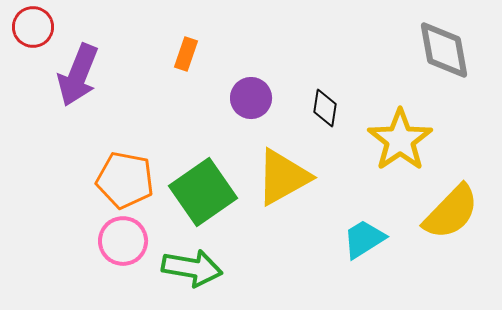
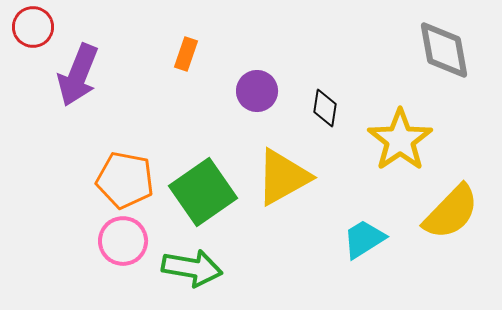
purple circle: moved 6 px right, 7 px up
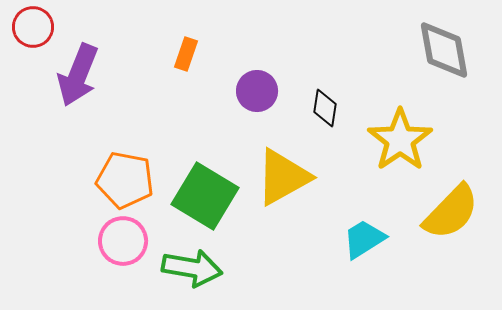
green square: moved 2 px right, 4 px down; rotated 24 degrees counterclockwise
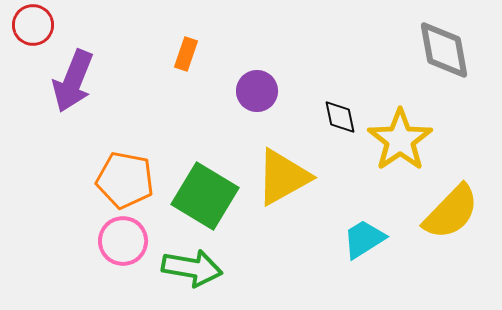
red circle: moved 2 px up
purple arrow: moved 5 px left, 6 px down
black diamond: moved 15 px right, 9 px down; rotated 21 degrees counterclockwise
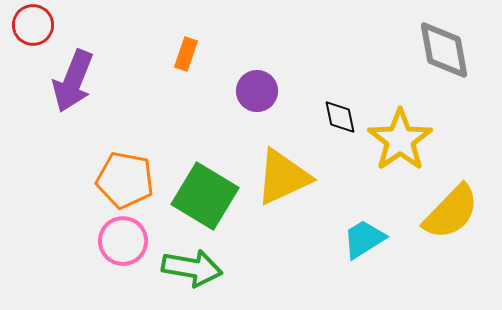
yellow triangle: rotated 4 degrees clockwise
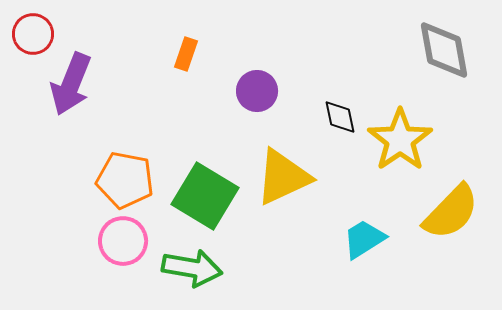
red circle: moved 9 px down
purple arrow: moved 2 px left, 3 px down
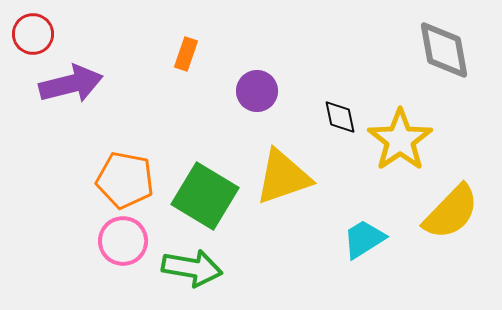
purple arrow: rotated 126 degrees counterclockwise
yellow triangle: rotated 6 degrees clockwise
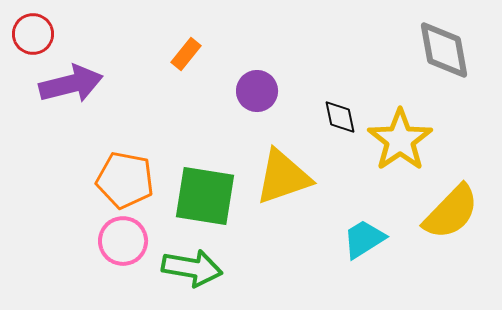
orange rectangle: rotated 20 degrees clockwise
green square: rotated 22 degrees counterclockwise
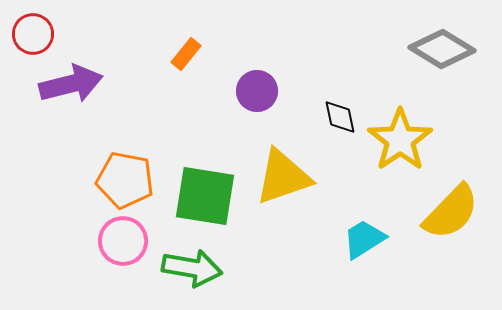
gray diamond: moved 2 px left, 1 px up; rotated 48 degrees counterclockwise
